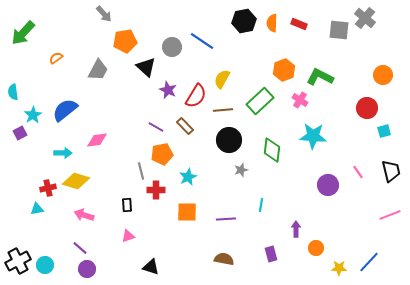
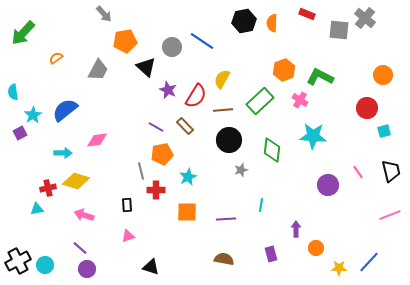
red rectangle at (299, 24): moved 8 px right, 10 px up
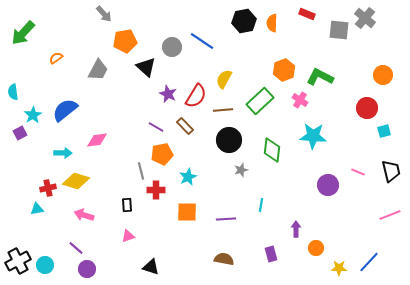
yellow semicircle at (222, 79): moved 2 px right
purple star at (168, 90): moved 4 px down
pink line at (358, 172): rotated 32 degrees counterclockwise
purple line at (80, 248): moved 4 px left
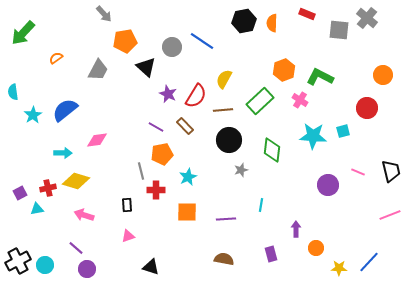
gray cross at (365, 18): moved 2 px right
cyan square at (384, 131): moved 41 px left
purple square at (20, 133): moved 60 px down
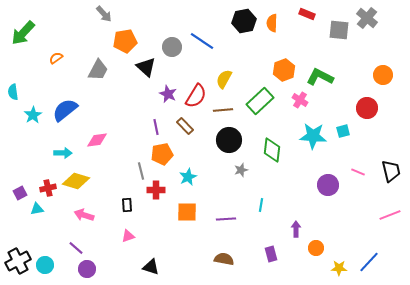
purple line at (156, 127): rotated 49 degrees clockwise
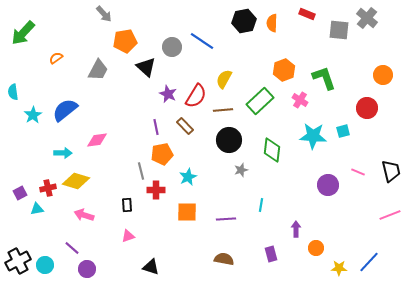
green L-shape at (320, 77): moved 4 px right, 1 px down; rotated 44 degrees clockwise
purple line at (76, 248): moved 4 px left
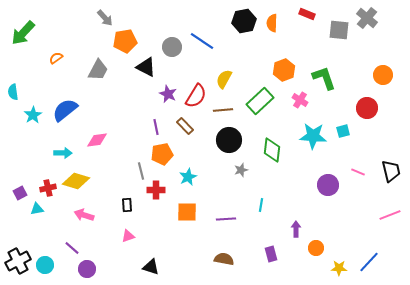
gray arrow at (104, 14): moved 1 px right, 4 px down
black triangle at (146, 67): rotated 15 degrees counterclockwise
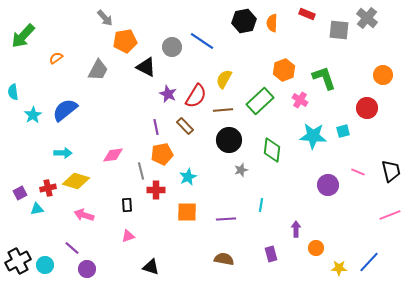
green arrow at (23, 33): moved 3 px down
pink diamond at (97, 140): moved 16 px right, 15 px down
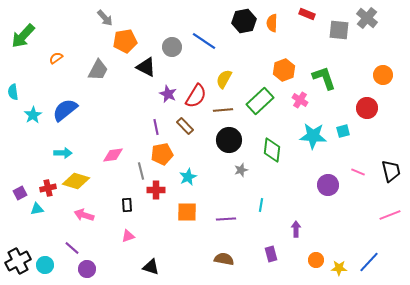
blue line at (202, 41): moved 2 px right
orange circle at (316, 248): moved 12 px down
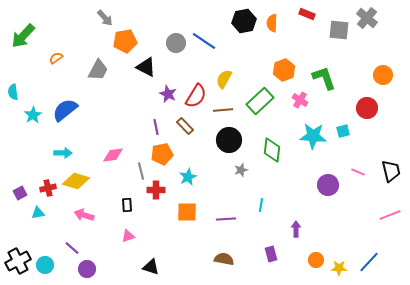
gray circle at (172, 47): moved 4 px right, 4 px up
cyan triangle at (37, 209): moved 1 px right, 4 px down
